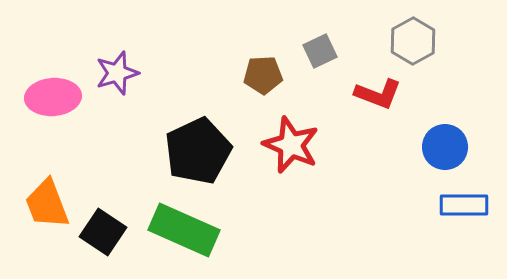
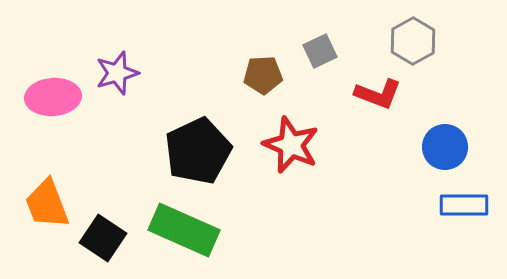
black square: moved 6 px down
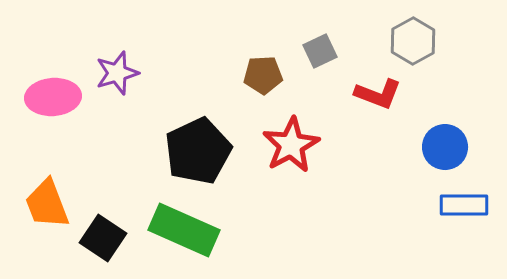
red star: rotated 20 degrees clockwise
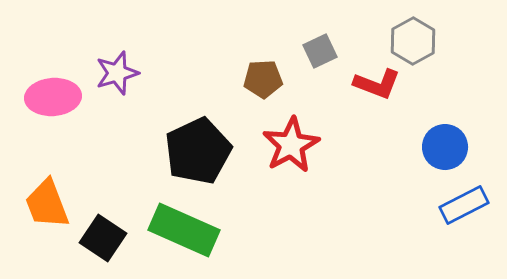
brown pentagon: moved 4 px down
red L-shape: moved 1 px left, 10 px up
blue rectangle: rotated 27 degrees counterclockwise
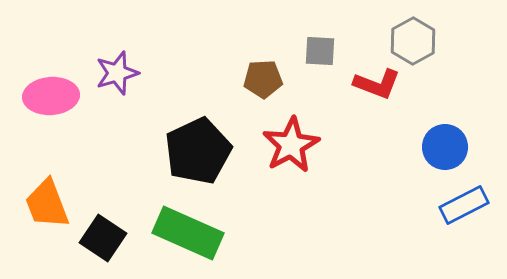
gray square: rotated 28 degrees clockwise
pink ellipse: moved 2 px left, 1 px up
green rectangle: moved 4 px right, 3 px down
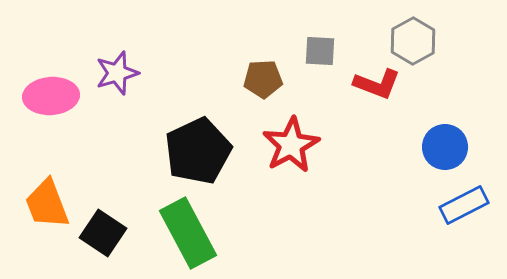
green rectangle: rotated 38 degrees clockwise
black square: moved 5 px up
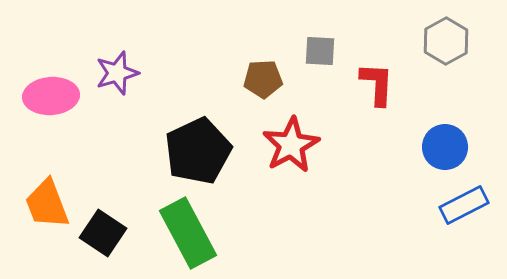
gray hexagon: moved 33 px right
red L-shape: rotated 108 degrees counterclockwise
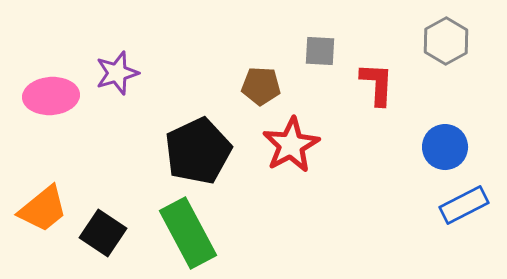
brown pentagon: moved 2 px left, 7 px down; rotated 6 degrees clockwise
orange trapezoid: moved 4 px left, 5 px down; rotated 108 degrees counterclockwise
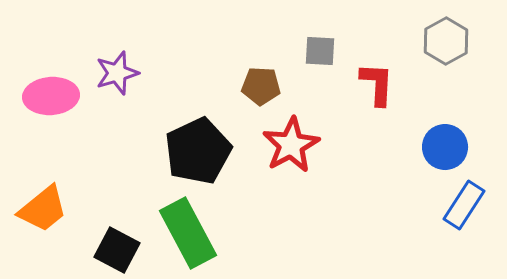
blue rectangle: rotated 30 degrees counterclockwise
black square: moved 14 px right, 17 px down; rotated 6 degrees counterclockwise
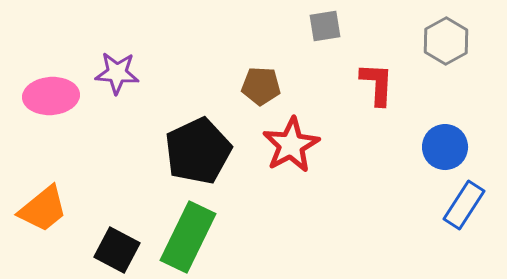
gray square: moved 5 px right, 25 px up; rotated 12 degrees counterclockwise
purple star: rotated 21 degrees clockwise
green rectangle: moved 4 px down; rotated 54 degrees clockwise
